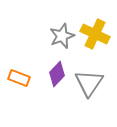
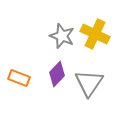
gray star: rotated 30 degrees counterclockwise
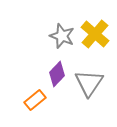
yellow cross: rotated 16 degrees clockwise
orange rectangle: moved 16 px right, 22 px down; rotated 60 degrees counterclockwise
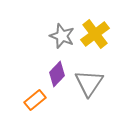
yellow cross: rotated 12 degrees clockwise
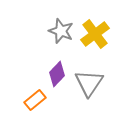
gray star: moved 1 px left, 5 px up
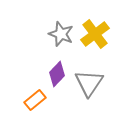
gray star: moved 3 px down
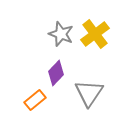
purple diamond: moved 1 px left, 1 px up
gray triangle: moved 10 px down
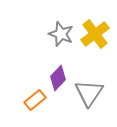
purple diamond: moved 2 px right, 5 px down
